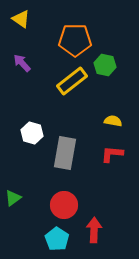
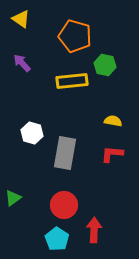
orange pentagon: moved 4 px up; rotated 16 degrees clockwise
yellow rectangle: rotated 32 degrees clockwise
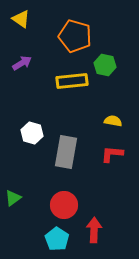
purple arrow: rotated 102 degrees clockwise
gray rectangle: moved 1 px right, 1 px up
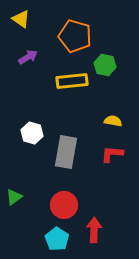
purple arrow: moved 6 px right, 6 px up
green triangle: moved 1 px right, 1 px up
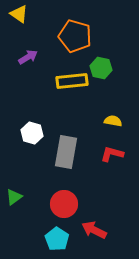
yellow triangle: moved 2 px left, 5 px up
green hexagon: moved 4 px left, 3 px down
red L-shape: rotated 10 degrees clockwise
red circle: moved 1 px up
red arrow: rotated 65 degrees counterclockwise
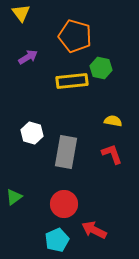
yellow triangle: moved 2 px right, 1 px up; rotated 18 degrees clockwise
red L-shape: rotated 55 degrees clockwise
cyan pentagon: moved 1 px down; rotated 15 degrees clockwise
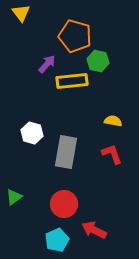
purple arrow: moved 19 px right, 7 px down; rotated 18 degrees counterclockwise
green hexagon: moved 3 px left, 7 px up
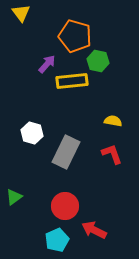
gray rectangle: rotated 16 degrees clockwise
red circle: moved 1 px right, 2 px down
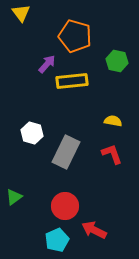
green hexagon: moved 19 px right
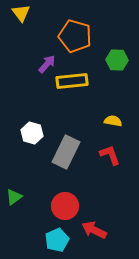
green hexagon: moved 1 px up; rotated 10 degrees counterclockwise
red L-shape: moved 2 px left, 1 px down
